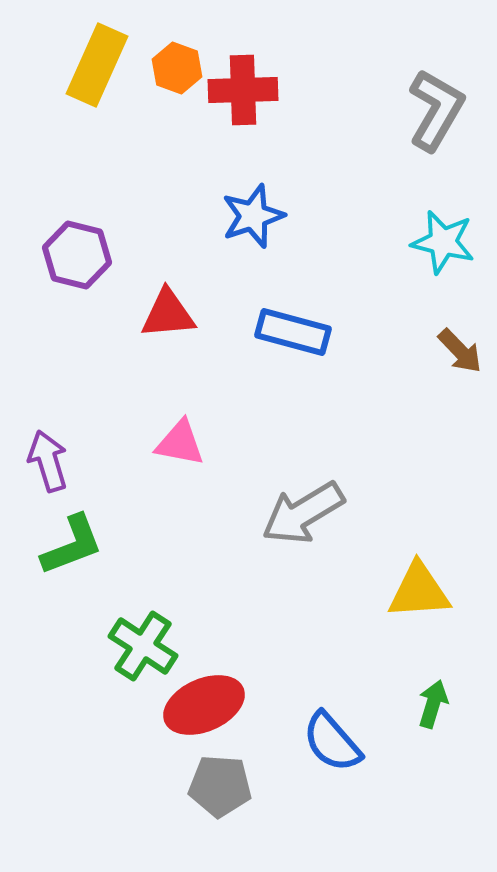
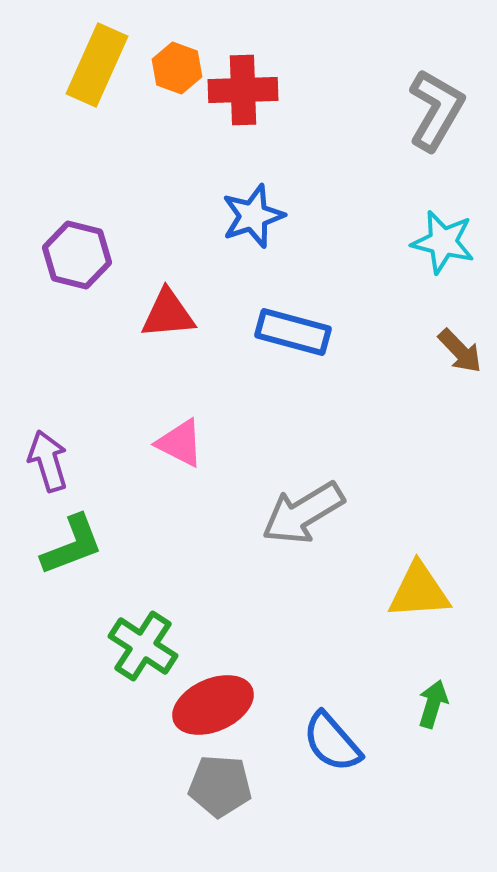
pink triangle: rotated 16 degrees clockwise
red ellipse: moved 9 px right
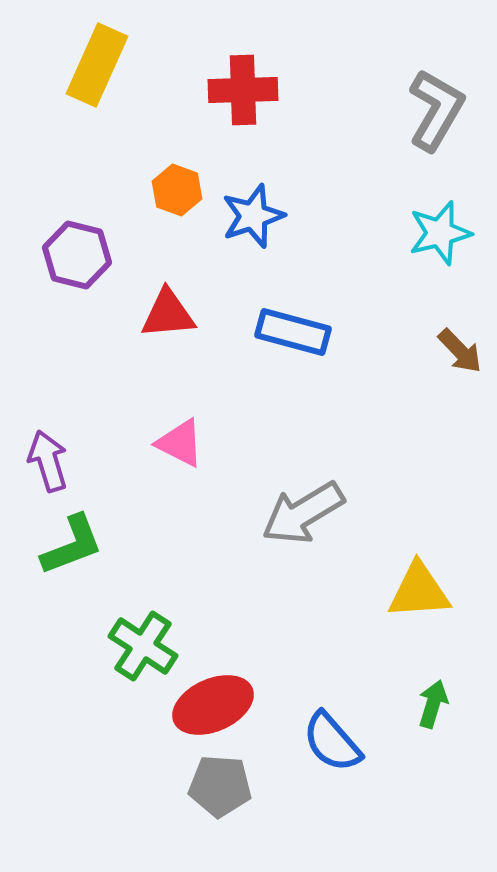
orange hexagon: moved 122 px down
cyan star: moved 3 px left, 9 px up; rotated 28 degrees counterclockwise
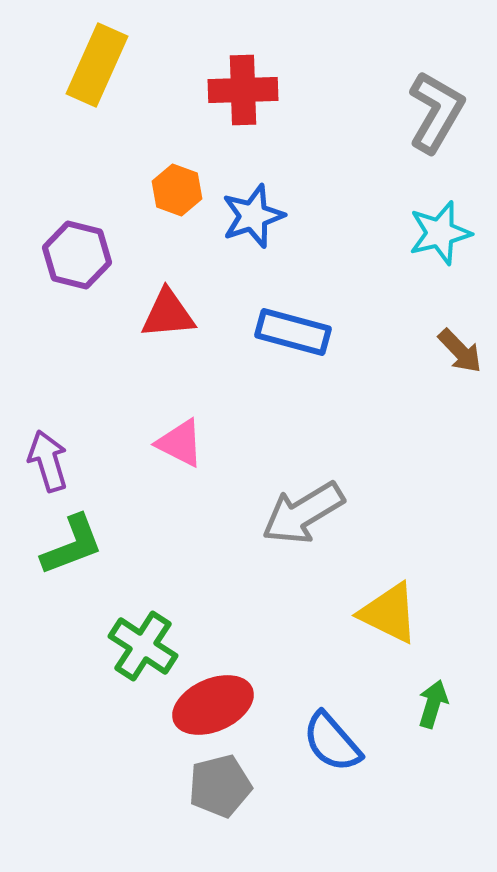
gray L-shape: moved 2 px down
yellow triangle: moved 30 px left, 22 px down; rotated 30 degrees clockwise
gray pentagon: rotated 18 degrees counterclockwise
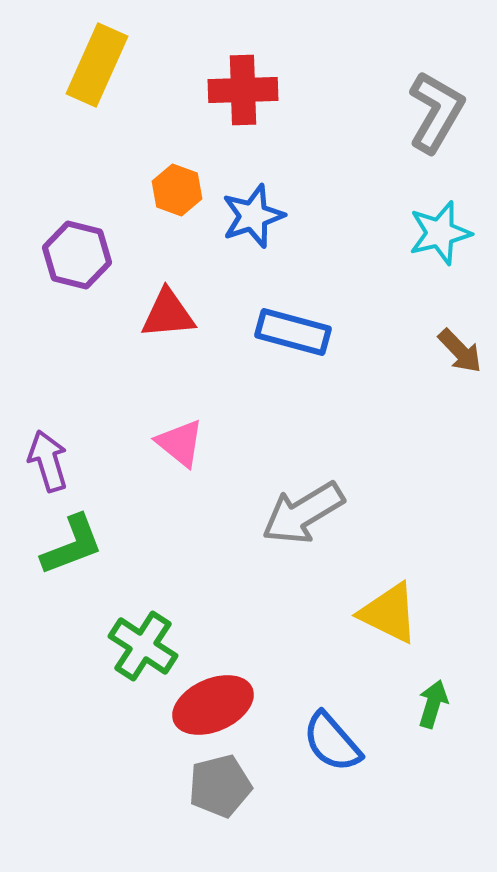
pink triangle: rotated 12 degrees clockwise
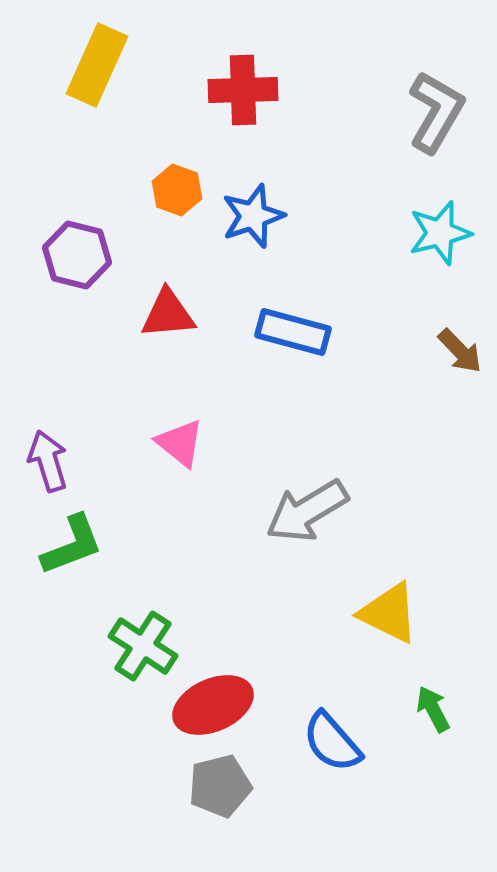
gray arrow: moved 4 px right, 2 px up
green arrow: moved 5 px down; rotated 45 degrees counterclockwise
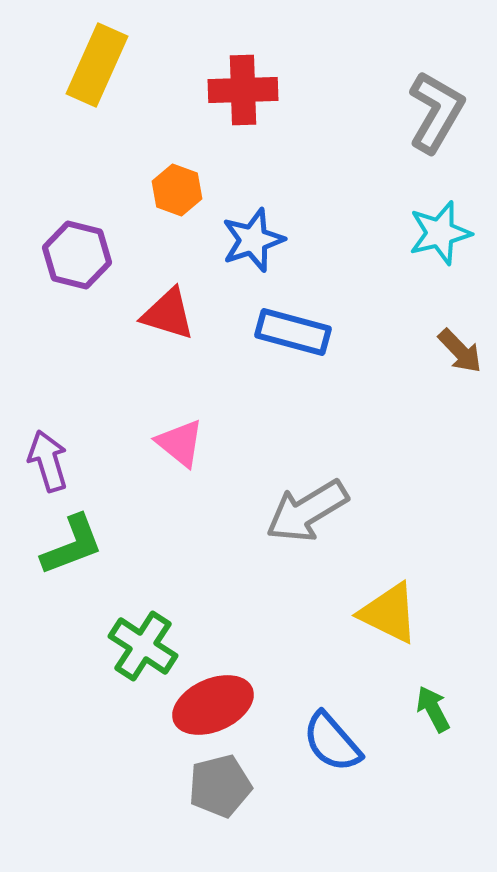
blue star: moved 24 px down
red triangle: rotated 22 degrees clockwise
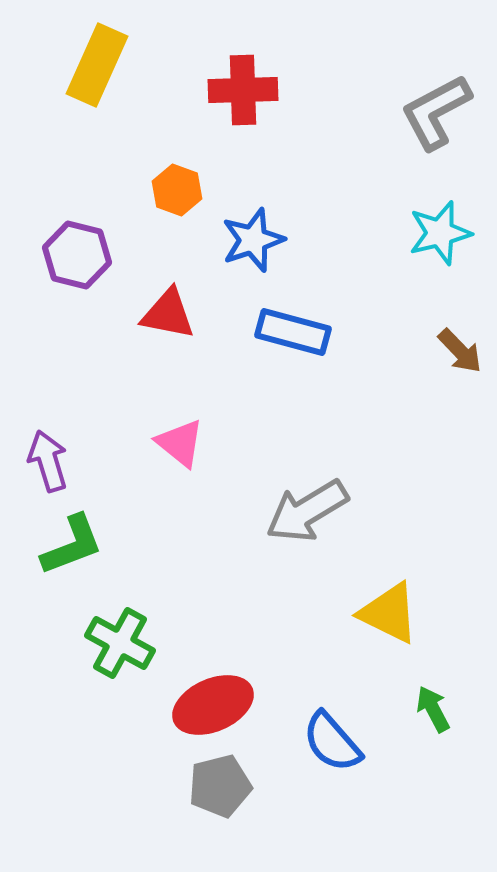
gray L-shape: rotated 148 degrees counterclockwise
red triangle: rotated 6 degrees counterclockwise
green cross: moved 23 px left, 3 px up; rotated 4 degrees counterclockwise
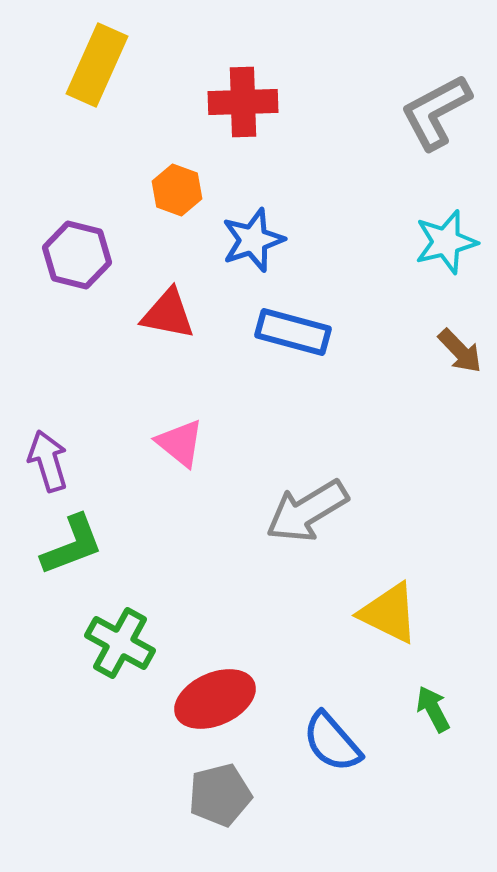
red cross: moved 12 px down
cyan star: moved 6 px right, 9 px down
red ellipse: moved 2 px right, 6 px up
gray pentagon: moved 9 px down
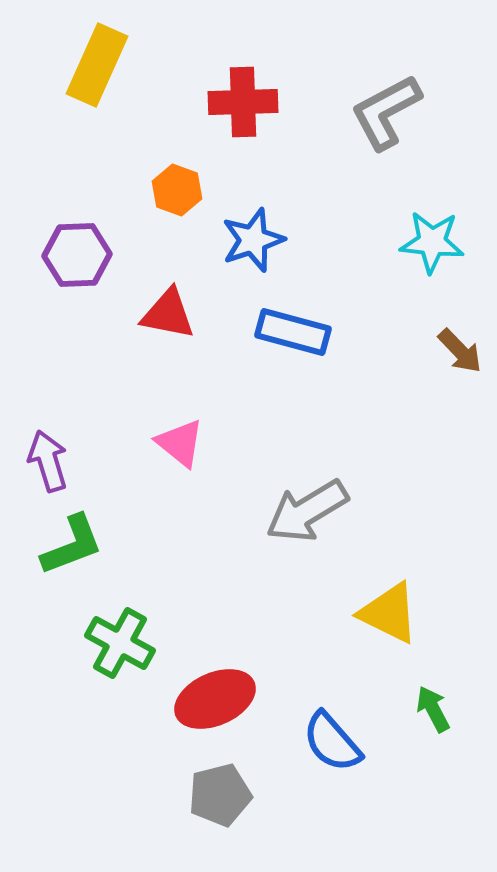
gray L-shape: moved 50 px left
cyan star: moved 14 px left; rotated 20 degrees clockwise
purple hexagon: rotated 16 degrees counterclockwise
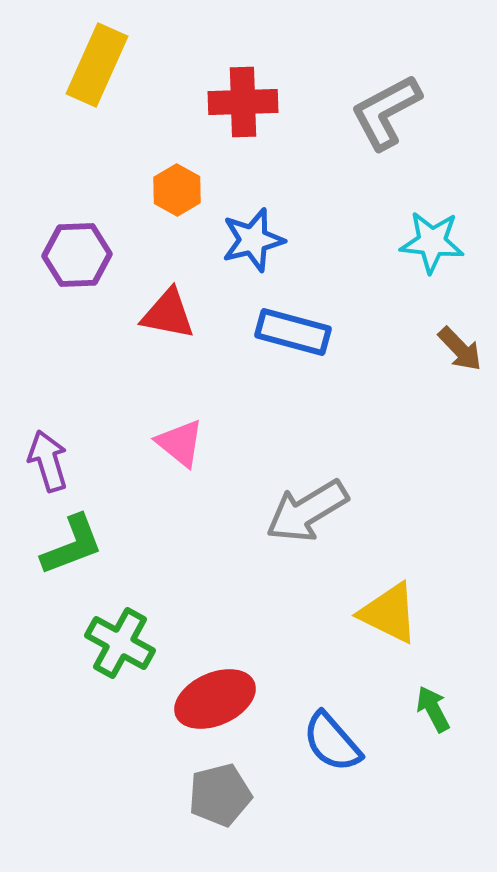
orange hexagon: rotated 9 degrees clockwise
blue star: rotated 4 degrees clockwise
brown arrow: moved 2 px up
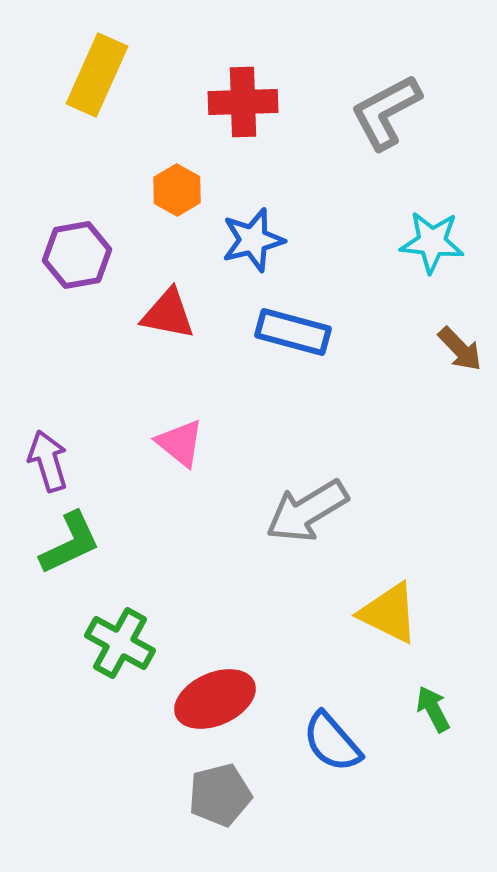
yellow rectangle: moved 10 px down
purple hexagon: rotated 8 degrees counterclockwise
green L-shape: moved 2 px left, 2 px up; rotated 4 degrees counterclockwise
